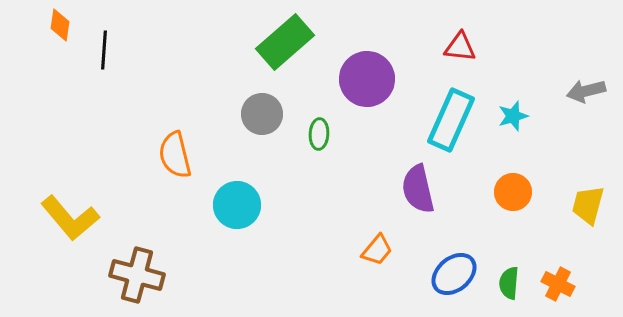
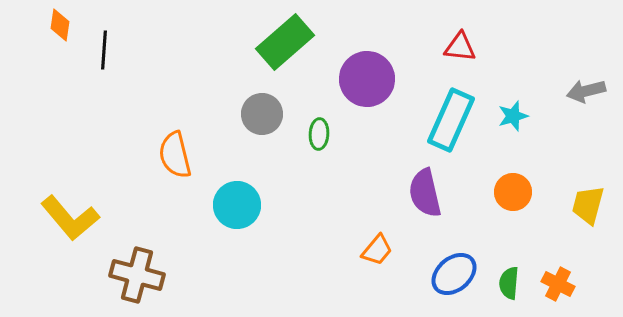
purple semicircle: moved 7 px right, 4 px down
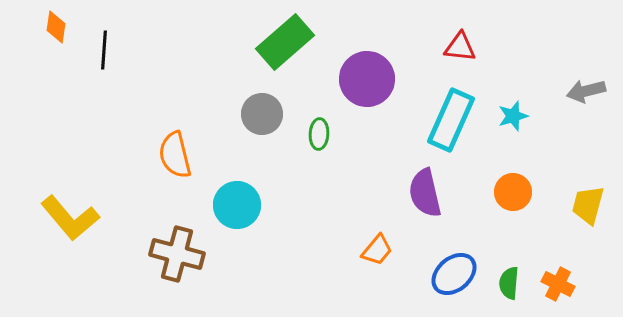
orange diamond: moved 4 px left, 2 px down
brown cross: moved 40 px right, 21 px up
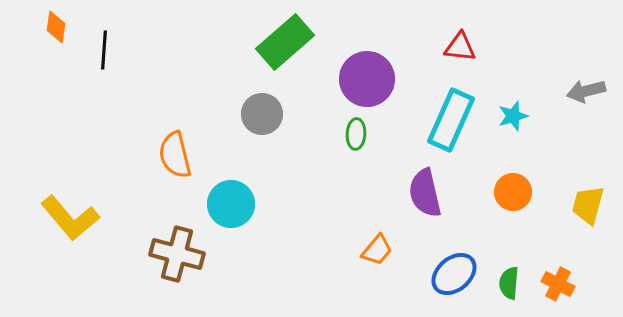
green ellipse: moved 37 px right
cyan circle: moved 6 px left, 1 px up
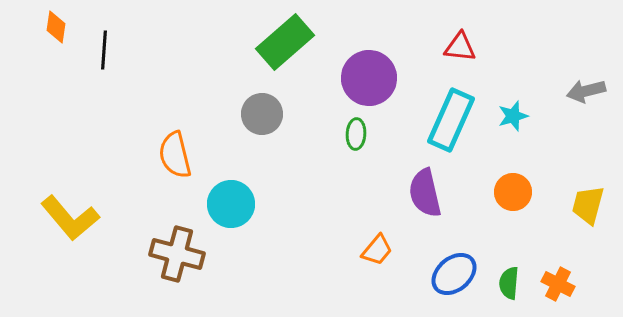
purple circle: moved 2 px right, 1 px up
